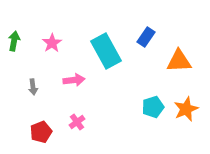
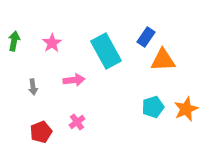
orange triangle: moved 16 px left, 1 px up
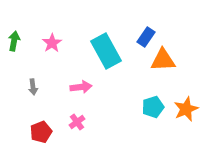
pink arrow: moved 7 px right, 7 px down
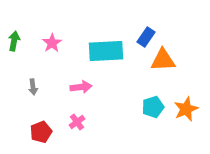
cyan rectangle: rotated 64 degrees counterclockwise
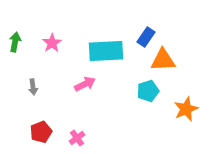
green arrow: moved 1 px right, 1 px down
pink arrow: moved 4 px right, 3 px up; rotated 20 degrees counterclockwise
cyan pentagon: moved 5 px left, 16 px up
pink cross: moved 16 px down
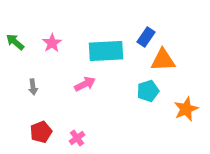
green arrow: rotated 60 degrees counterclockwise
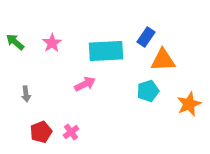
gray arrow: moved 7 px left, 7 px down
orange star: moved 3 px right, 5 px up
pink cross: moved 6 px left, 6 px up
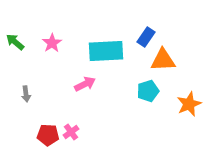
red pentagon: moved 7 px right, 3 px down; rotated 25 degrees clockwise
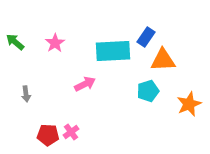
pink star: moved 3 px right
cyan rectangle: moved 7 px right
